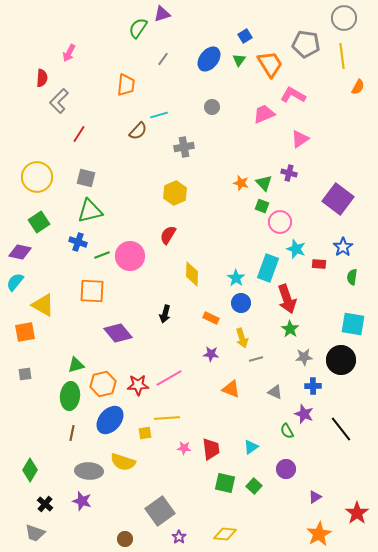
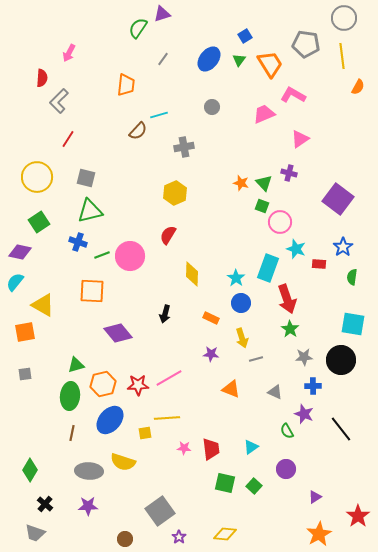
red line at (79, 134): moved 11 px left, 5 px down
purple star at (82, 501): moved 6 px right, 5 px down; rotated 18 degrees counterclockwise
red star at (357, 513): moved 1 px right, 3 px down
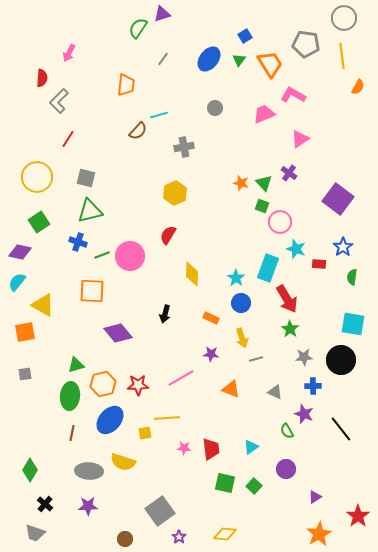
gray circle at (212, 107): moved 3 px right, 1 px down
purple cross at (289, 173): rotated 21 degrees clockwise
cyan semicircle at (15, 282): moved 2 px right
red arrow at (287, 299): rotated 12 degrees counterclockwise
pink line at (169, 378): moved 12 px right
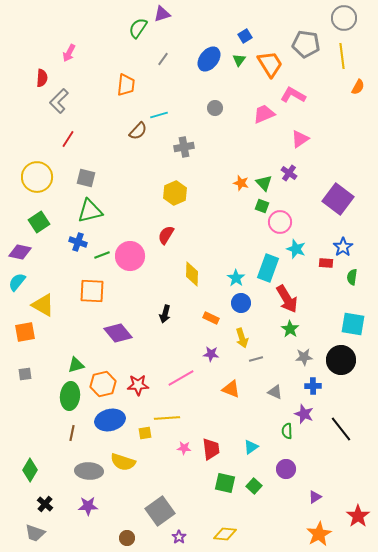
red semicircle at (168, 235): moved 2 px left
red rectangle at (319, 264): moved 7 px right, 1 px up
blue ellipse at (110, 420): rotated 36 degrees clockwise
green semicircle at (287, 431): rotated 28 degrees clockwise
brown circle at (125, 539): moved 2 px right, 1 px up
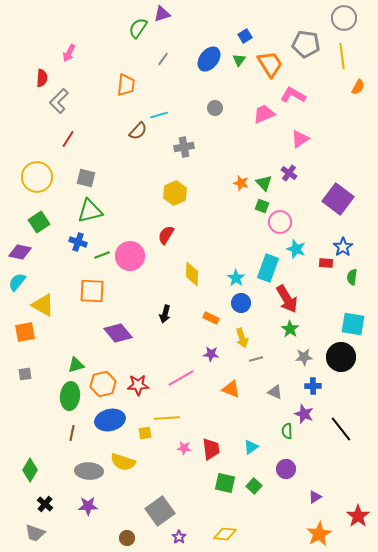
black circle at (341, 360): moved 3 px up
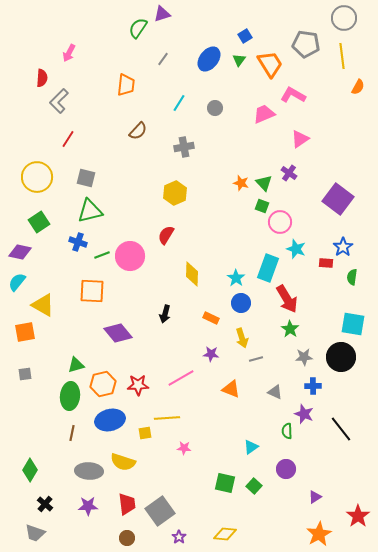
cyan line at (159, 115): moved 20 px right, 12 px up; rotated 42 degrees counterclockwise
red trapezoid at (211, 449): moved 84 px left, 55 px down
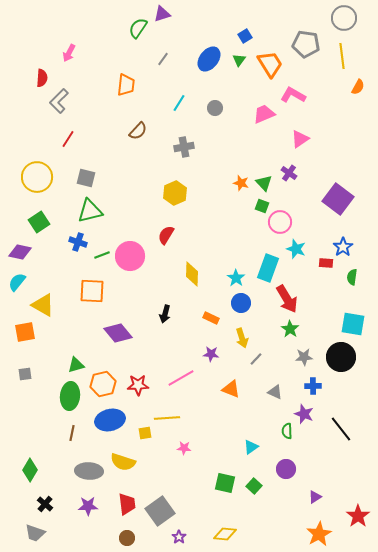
gray line at (256, 359): rotated 32 degrees counterclockwise
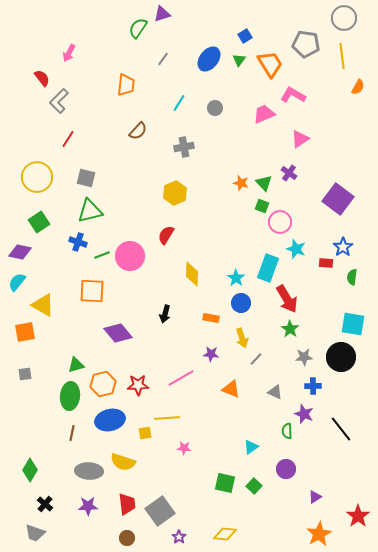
red semicircle at (42, 78): rotated 42 degrees counterclockwise
orange rectangle at (211, 318): rotated 14 degrees counterclockwise
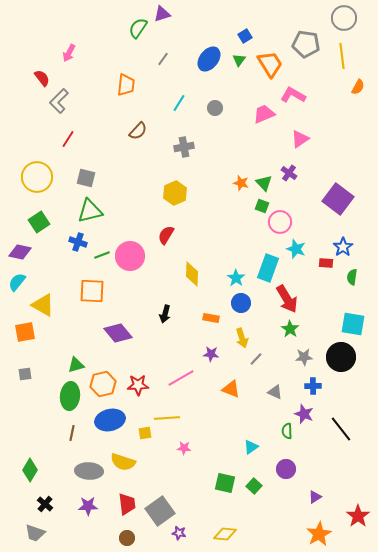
purple star at (179, 537): moved 4 px up; rotated 24 degrees counterclockwise
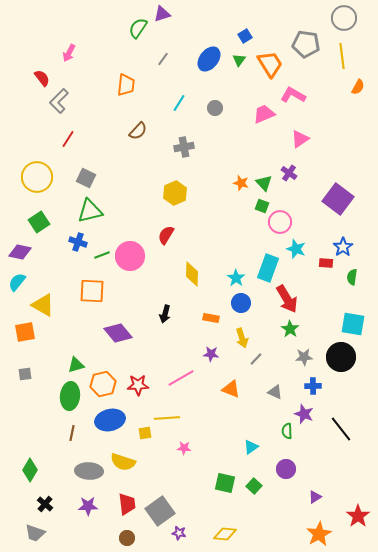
gray square at (86, 178): rotated 12 degrees clockwise
